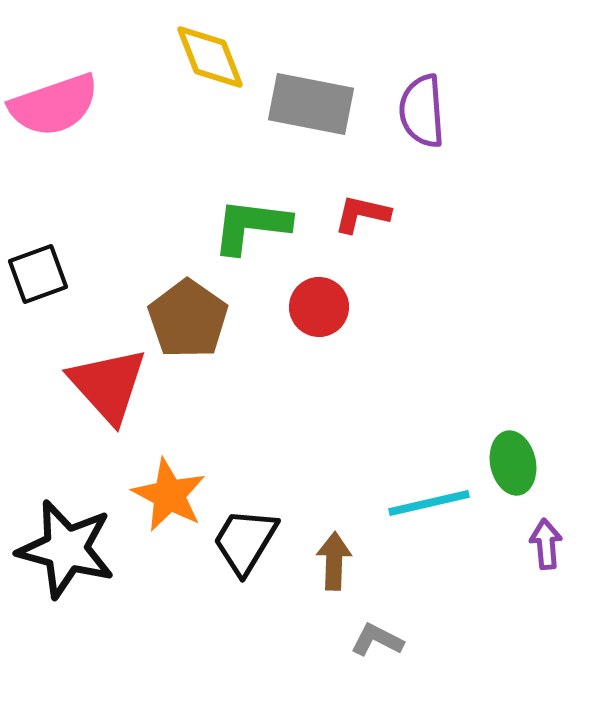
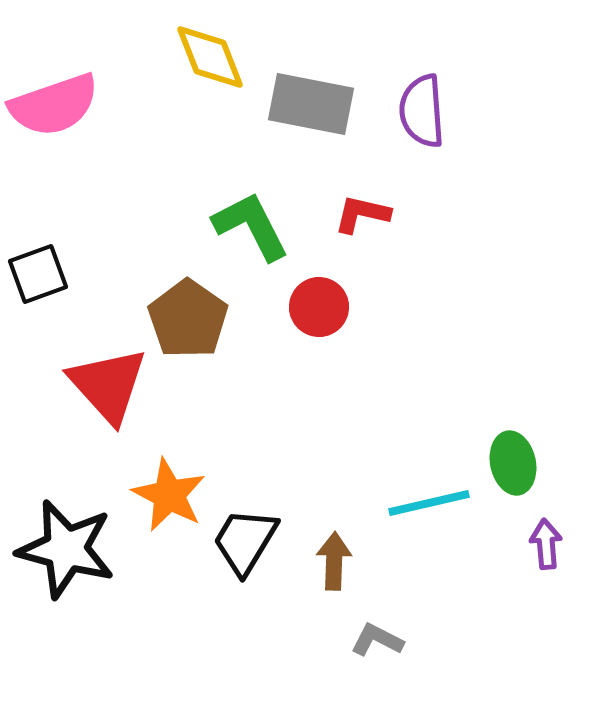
green L-shape: rotated 56 degrees clockwise
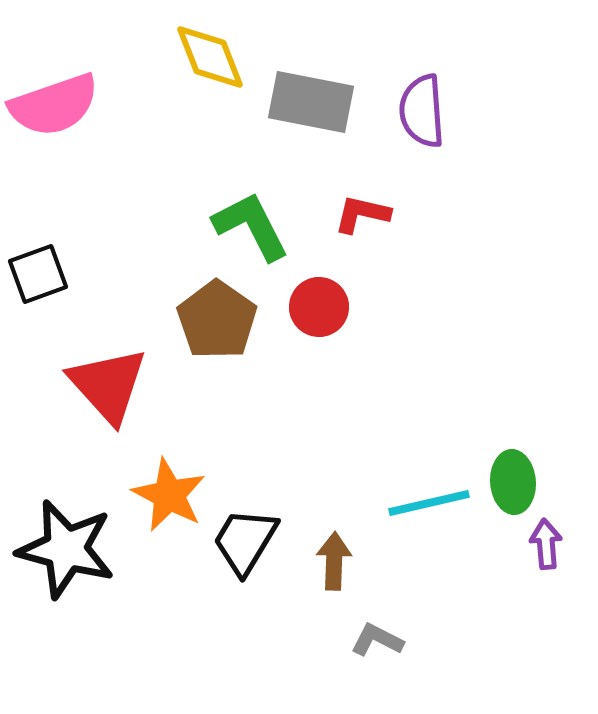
gray rectangle: moved 2 px up
brown pentagon: moved 29 px right, 1 px down
green ellipse: moved 19 px down; rotated 8 degrees clockwise
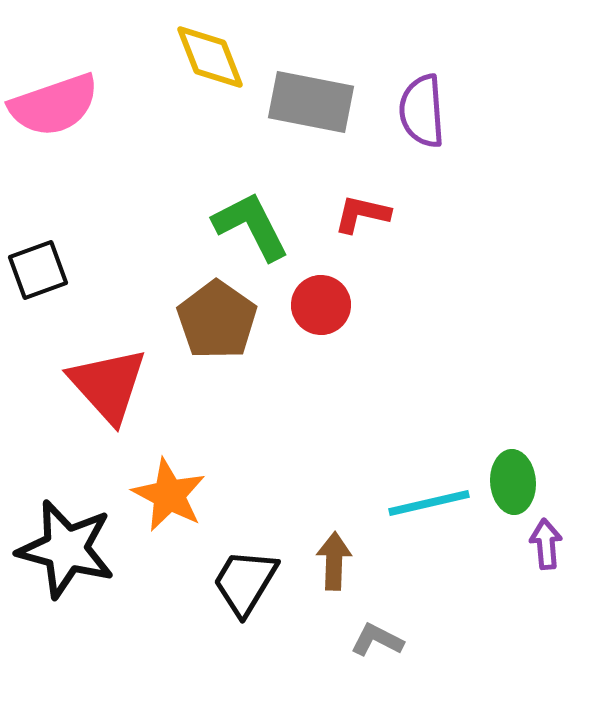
black square: moved 4 px up
red circle: moved 2 px right, 2 px up
black trapezoid: moved 41 px down
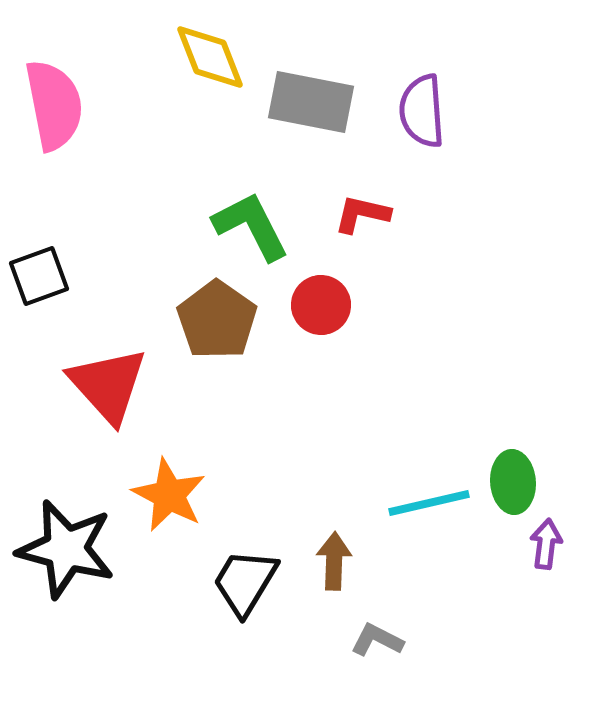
pink semicircle: rotated 82 degrees counterclockwise
black square: moved 1 px right, 6 px down
purple arrow: rotated 12 degrees clockwise
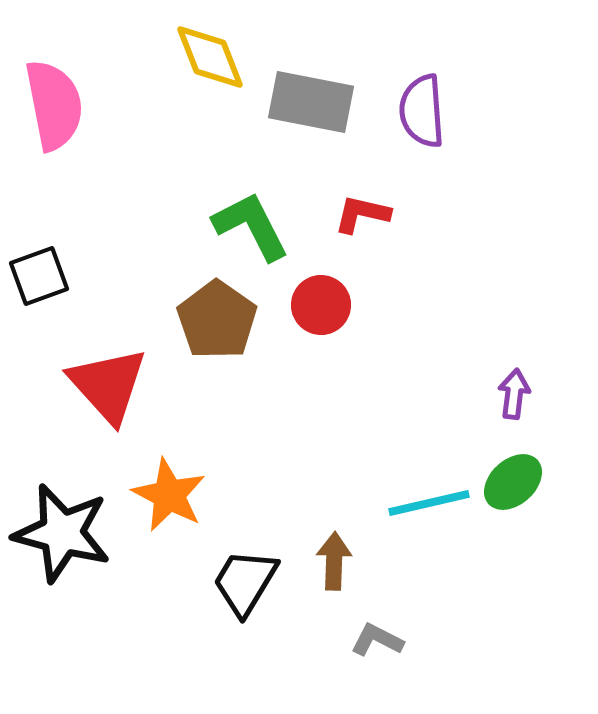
green ellipse: rotated 52 degrees clockwise
purple arrow: moved 32 px left, 150 px up
black star: moved 4 px left, 16 px up
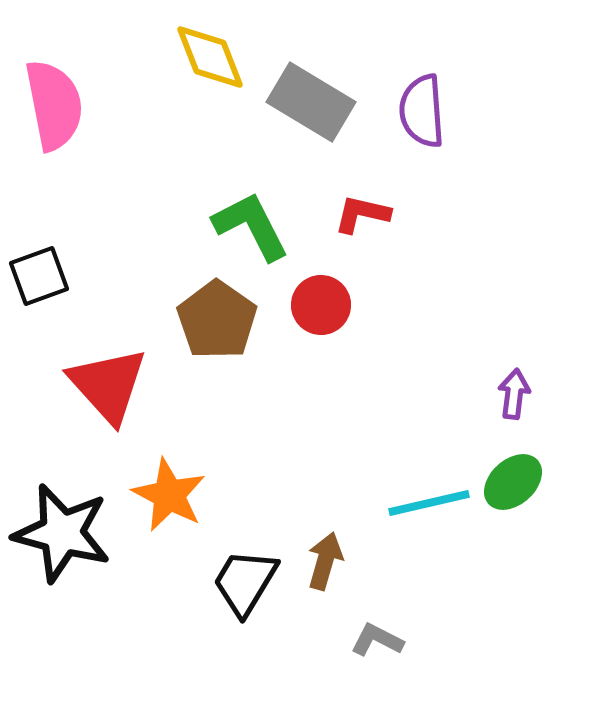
gray rectangle: rotated 20 degrees clockwise
brown arrow: moved 9 px left; rotated 14 degrees clockwise
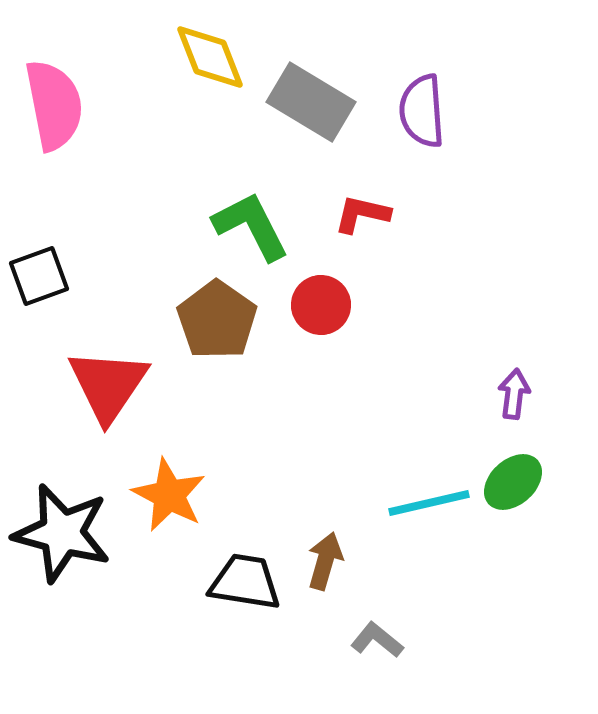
red triangle: rotated 16 degrees clockwise
black trapezoid: rotated 68 degrees clockwise
gray L-shape: rotated 12 degrees clockwise
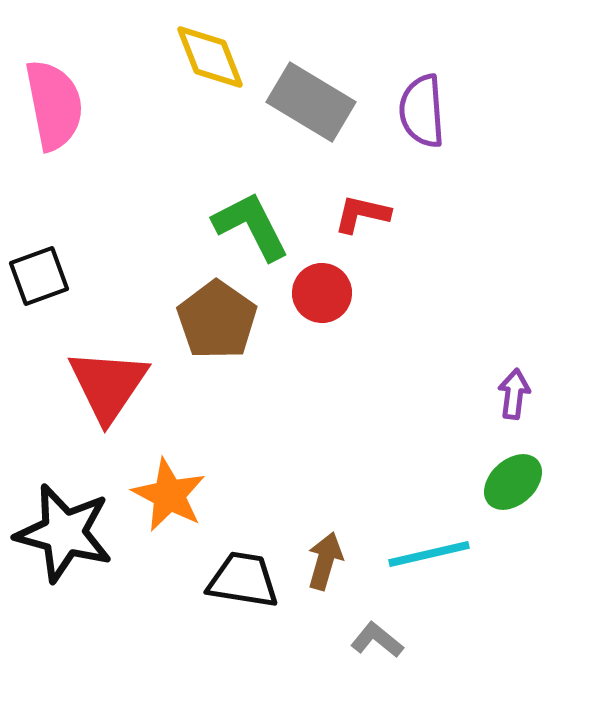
red circle: moved 1 px right, 12 px up
cyan line: moved 51 px down
black star: moved 2 px right
black trapezoid: moved 2 px left, 2 px up
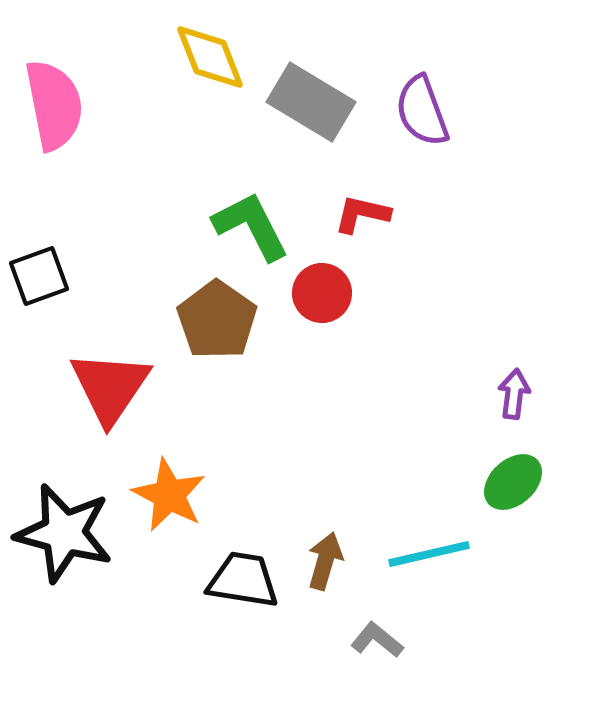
purple semicircle: rotated 16 degrees counterclockwise
red triangle: moved 2 px right, 2 px down
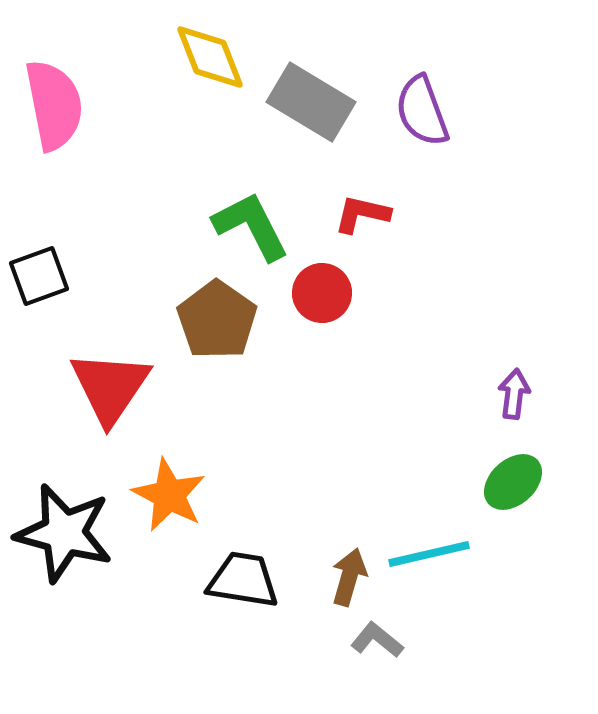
brown arrow: moved 24 px right, 16 px down
